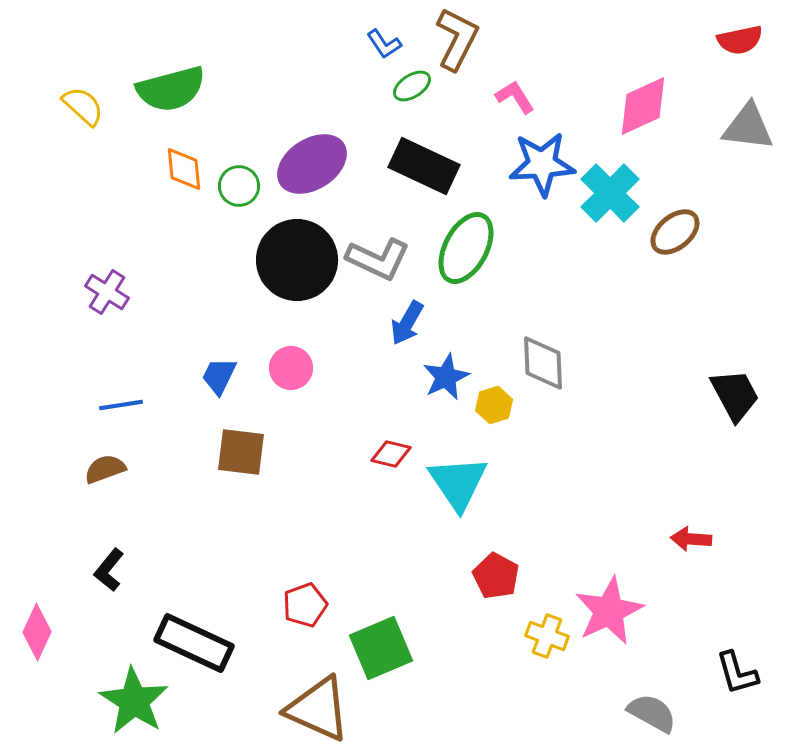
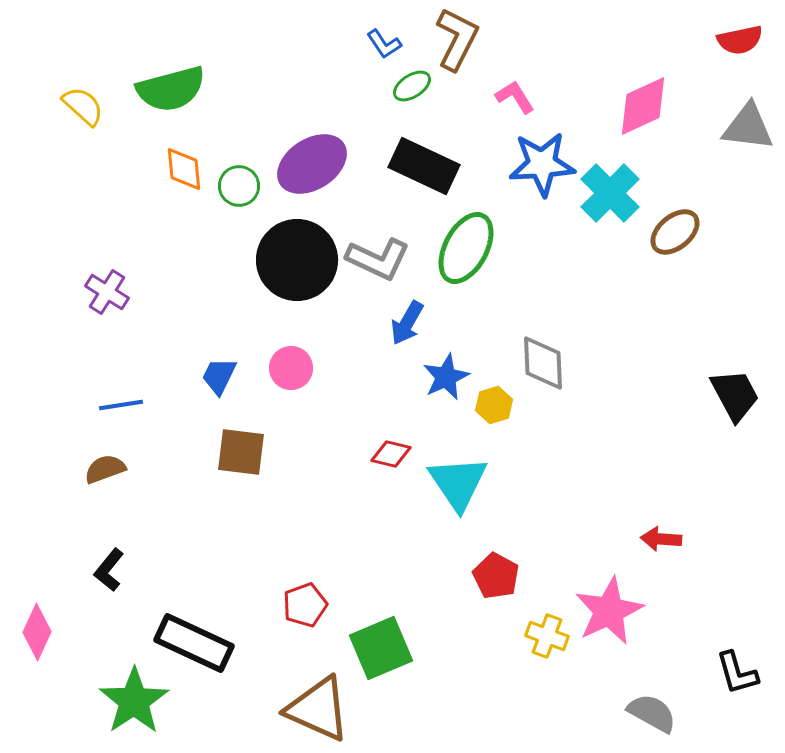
red arrow at (691, 539): moved 30 px left
green star at (134, 701): rotated 6 degrees clockwise
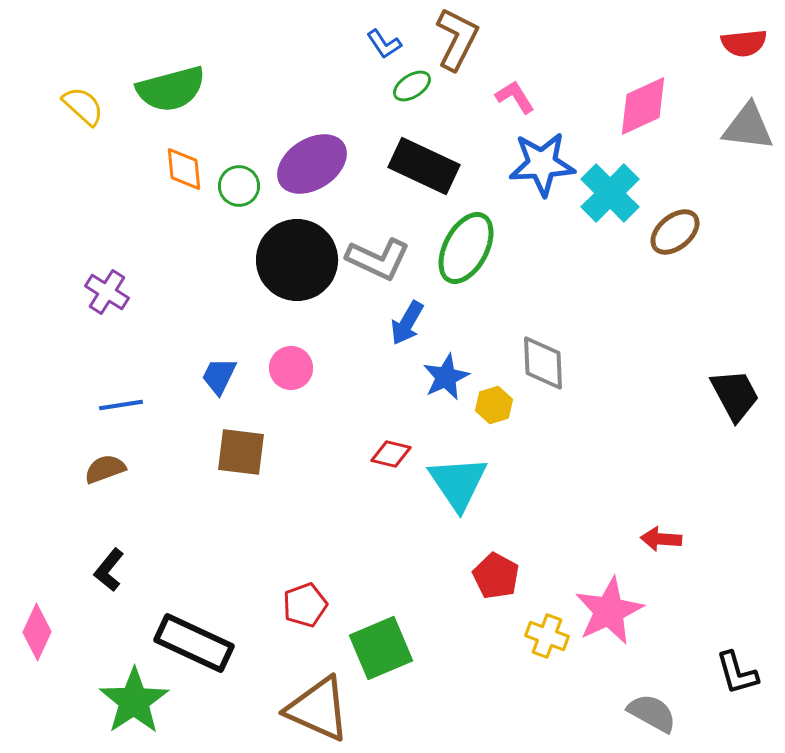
red semicircle at (740, 40): moved 4 px right, 3 px down; rotated 6 degrees clockwise
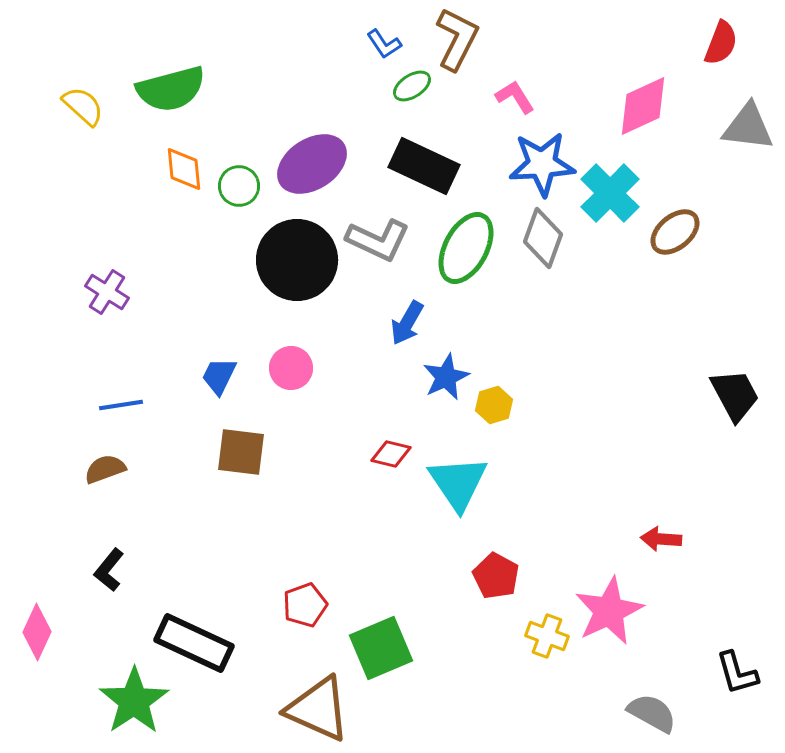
red semicircle at (744, 43): moved 23 px left; rotated 63 degrees counterclockwise
gray L-shape at (378, 259): moved 19 px up
gray diamond at (543, 363): moved 125 px up; rotated 22 degrees clockwise
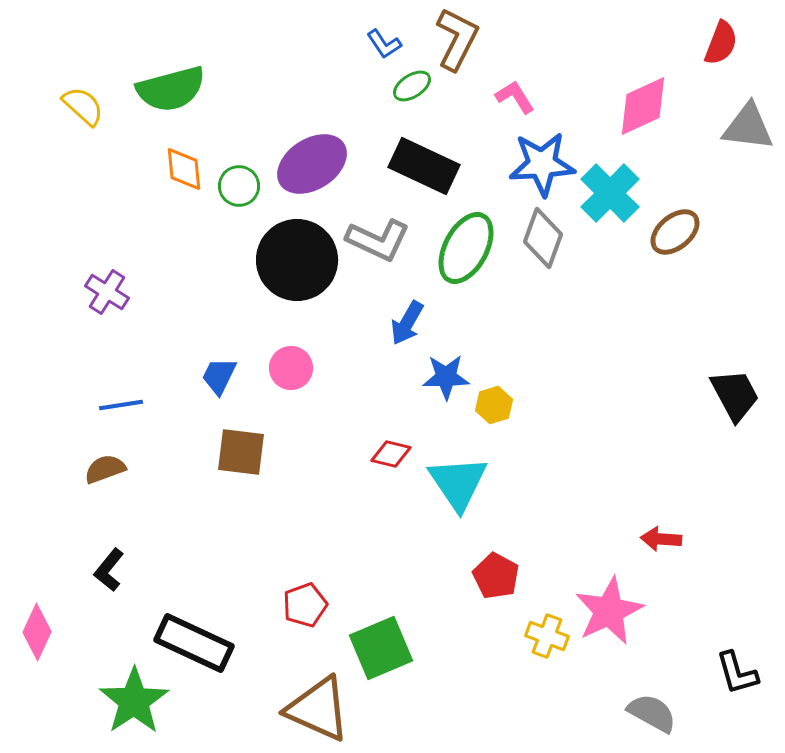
blue star at (446, 377): rotated 24 degrees clockwise
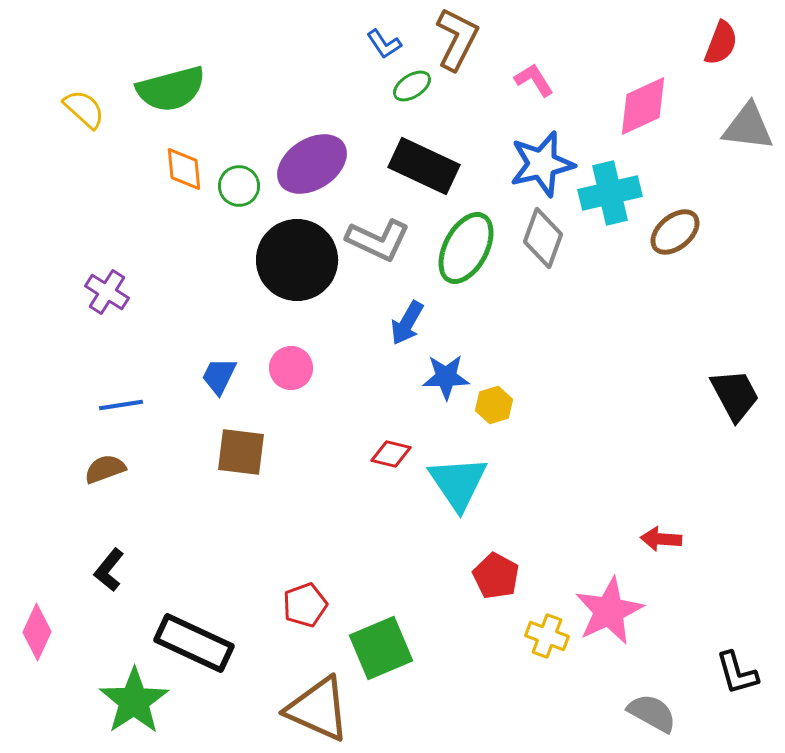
pink L-shape at (515, 97): moved 19 px right, 17 px up
yellow semicircle at (83, 106): moved 1 px right, 3 px down
blue star at (542, 164): rotated 10 degrees counterclockwise
cyan cross at (610, 193): rotated 32 degrees clockwise
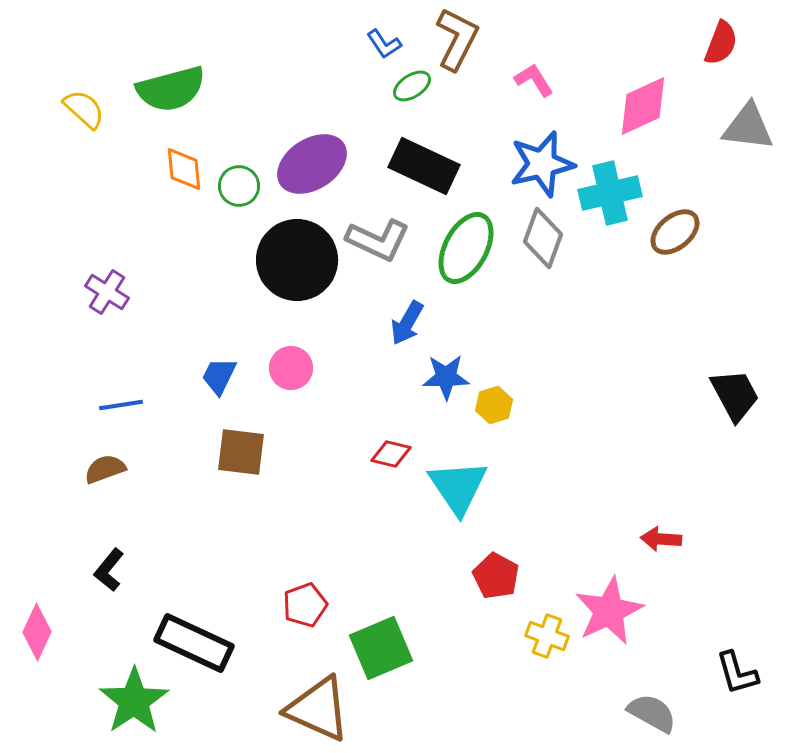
cyan triangle at (458, 483): moved 4 px down
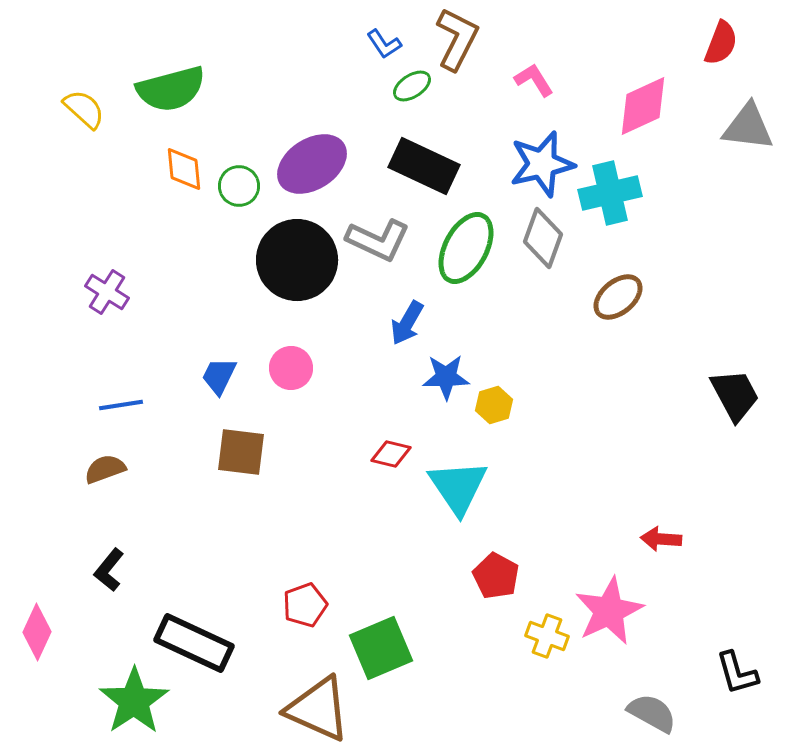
brown ellipse at (675, 232): moved 57 px left, 65 px down
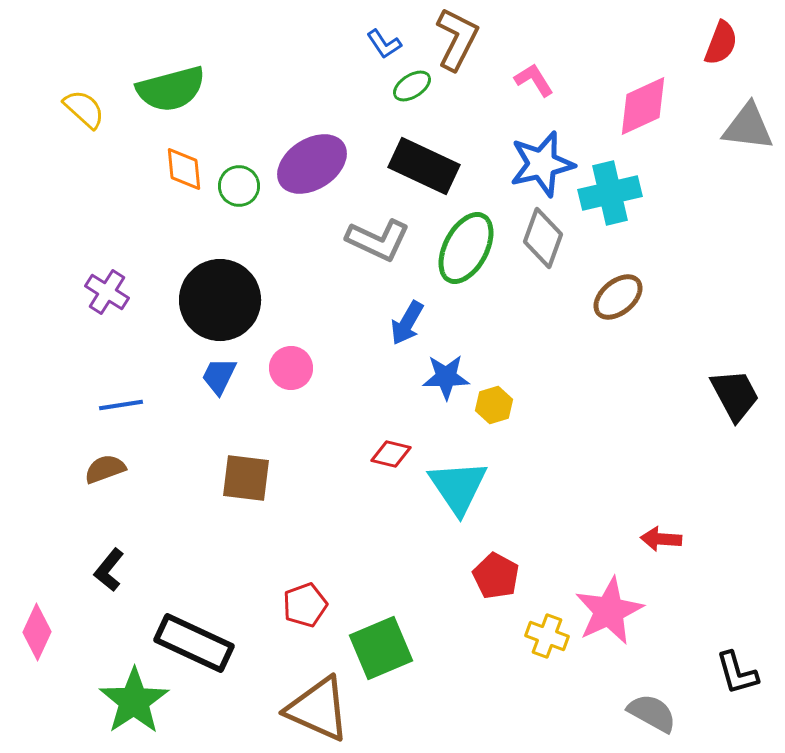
black circle at (297, 260): moved 77 px left, 40 px down
brown square at (241, 452): moved 5 px right, 26 px down
